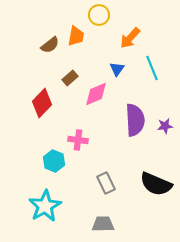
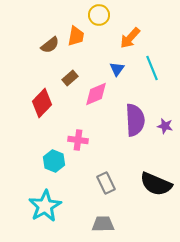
purple star: rotated 21 degrees clockwise
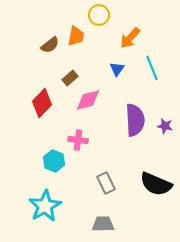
pink diamond: moved 8 px left, 6 px down; rotated 8 degrees clockwise
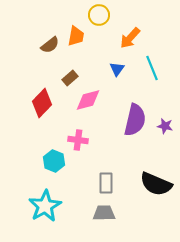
purple semicircle: rotated 16 degrees clockwise
gray rectangle: rotated 25 degrees clockwise
gray trapezoid: moved 1 px right, 11 px up
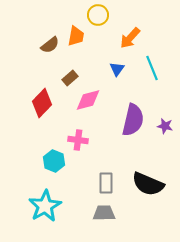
yellow circle: moved 1 px left
purple semicircle: moved 2 px left
black semicircle: moved 8 px left
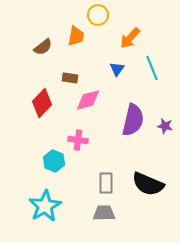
brown semicircle: moved 7 px left, 2 px down
brown rectangle: rotated 49 degrees clockwise
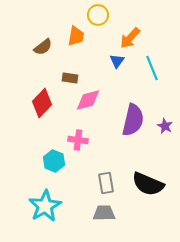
blue triangle: moved 8 px up
purple star: rotated 14 degrees clockwise
gray rectangle: rotated 10 degrees counterclockwise
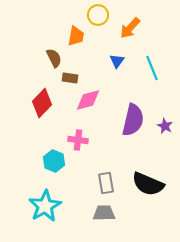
orange arrow: moved 10 px up
brown semicircle: moved 11 px right, 11 px down; rotated 78 degrees counterclockwise
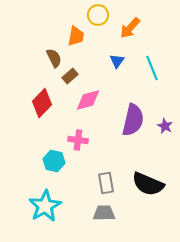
brown rectangle: moved 2 px up; rotated 49 degrees counterclockwise
cyan hexagon: rotated 10 degrees counterclockwise
